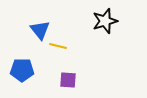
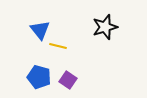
black star: moved 6 px down
blue pentagon: moved 17 px right, 7 px down; rotated 15 degrees clockwise
purple square: rotated 30 degrees clockwise
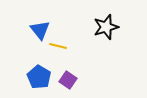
black star: moved 1 px right
blue pentagon: rotated 15 degrees clockwise
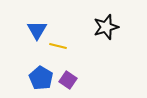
blue triangle: moved 3 px left; rotated 10 degrees clockwise
blue pentagon: moved 2 px right, 1 px down
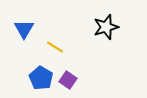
blue triangle: moved 13 px left, 1 px up
yellow line: moved 3 px left, 1 px down; rotated 18 degrees clockwise
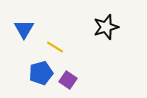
blue pentagon: moved 5 px up; rotated 25 degrees clockwise
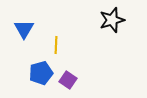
black star: moved 6 px right, 7 px up
yellow line: moved 1 px right, 2 px up; rotated 60 degrees clockwise
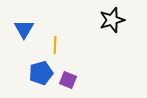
yellow line: moved 1 px left
purple square: rotated 12 degrees counterclockwise
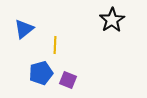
black star: rotated 15 degrees counterclockwise
blue triangle: rotated 20 degrees clockwise
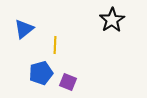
purple square: moved 2 px down
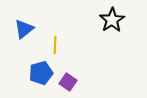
purple square: rotated 12 degrees clockwise
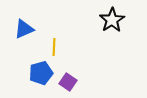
blue triangle: rotated 15 degrees clockwise
yellow line: moved 1 px left, 2 px down
